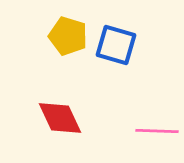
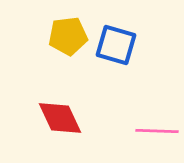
yellow pentagon: rotated 24 degrees counterclockwise
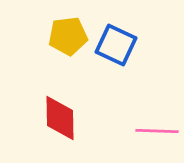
blue square: rotated 9 degrees clockwise
red diamond: rotated 24 degrees clockwise
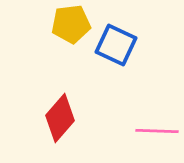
yellow pentagon: moved 3 px right, 12 px up
red diamond: rotated 42 degrees clockwise
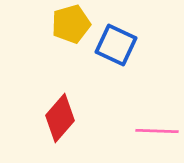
yellow pentagon: rotated 9 degrees counterclockwise
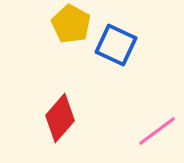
yellow pentagon: rotated 27 degrees counterclockwise
pink line: rotated 39 degrees counterclockwise
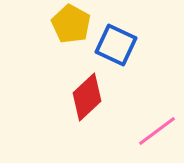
red diamond: moved 27 px right, 21 px up; rotated 6 degrees clockwise
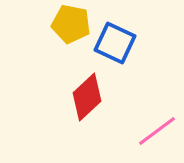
yellow pentagon: rotated 18 degrees counterclockwise
blue square: moved 1 px left, 2 px up
